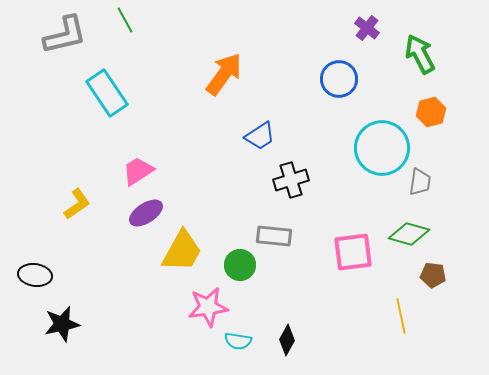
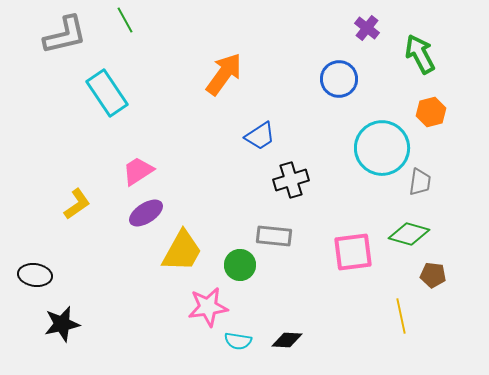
black diamond: rotated 64 degrees clockwise
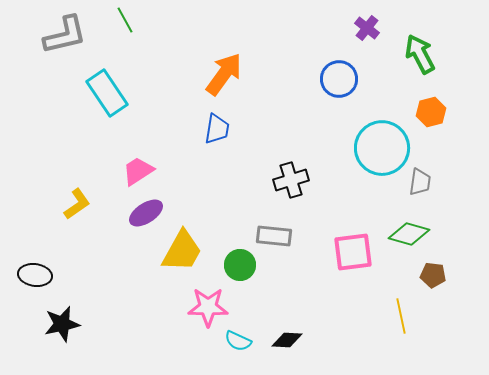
blue trapezoid: moved 43 px left, 7 px up; rotated 48 degrees counterclockwise
pink star: rotated 9 degrees clockwise
cyan semicircle: rotated 16 degrees clockwise
